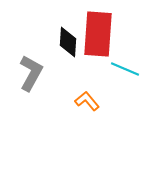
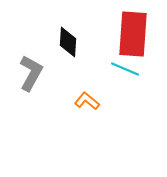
red rectangle: moved 35 px right
orange L-shape: rotated 10 degrees counterclockwise
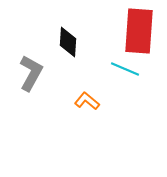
red rectangle: moved 6 px right, 3 px up
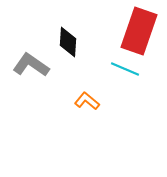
red rectangle: rotated 15 degrees clockwise
gray L-shape: moved 8 px up; rotated 84 degrees counterclockwise
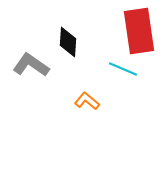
red rectangle: rotated 27 degrees counterclockwise
cyan line: moved 2 px left
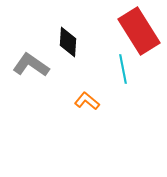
red rectangle: rotated 24 degrees counterclockwise
cyan line: rotated 56 degrees clockwise
